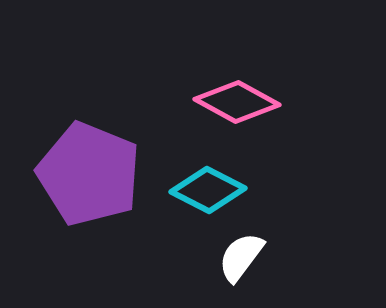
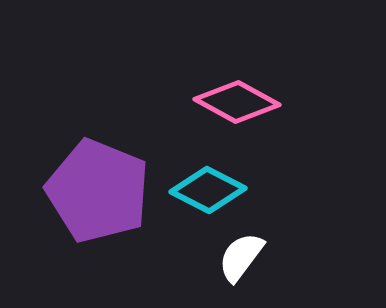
purple pentagon: moved 9 px right, 17 px down
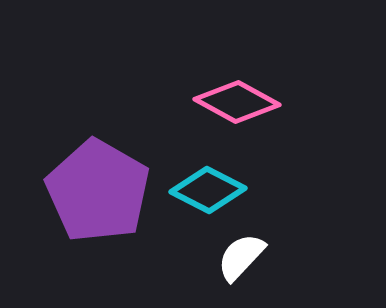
purple pentagon: rotated 8 degrees clockwise
white semicircle: rotated 6 degrees clockwise
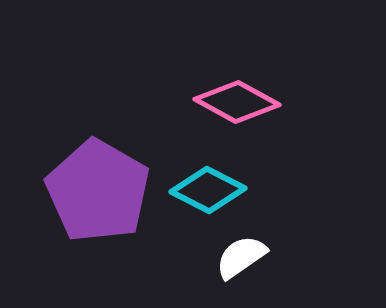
white semicircle: rotated 12 degrees clockwise
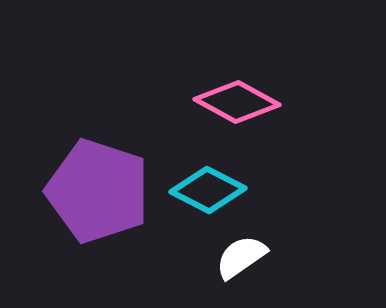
purple pentagon: rotated 12 degrees counterclockwise
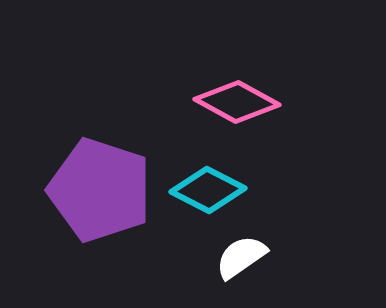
purple pentagon: moved 2 px right, 1 px up
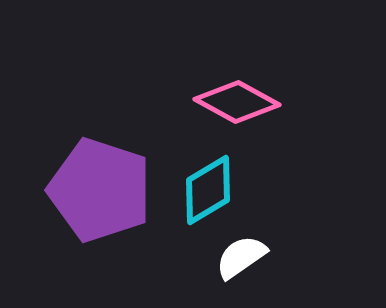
cyan diamond: rotated 58 degrees counterclockwise
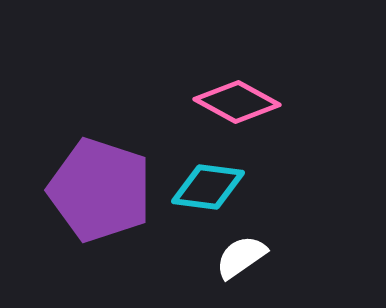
cyan diamond: moved 3 px up; rotated 38 degrees clockwise
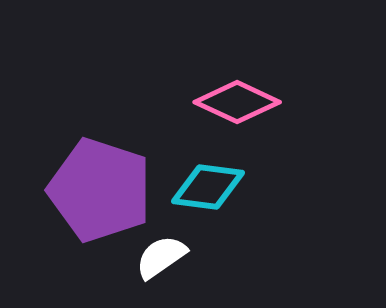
pink diamond: rotated 4 degrees counterclockwise
white semicircle: moved 80 px left
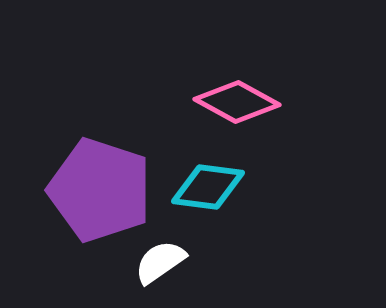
pink diamond: rotated 4 degrees clockwise
white semicircle: moved 1 px left, 5 px down
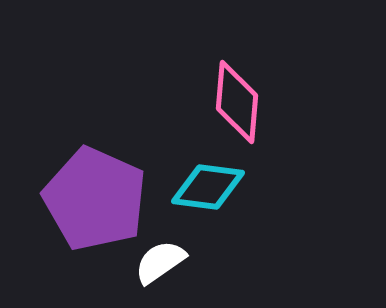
pink diamond: rotated 66 degrees clockwise
purple pentagon: moved 5 px left, 9 px down; rotated 6 degrees clockwise
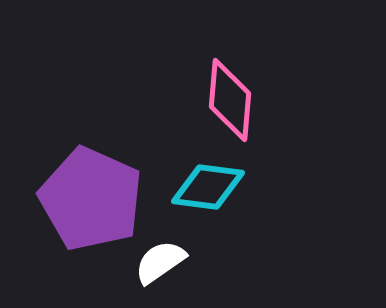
pink diamond: moved 7 px left, 2 px up
purple pentagon: moved 4 px left
